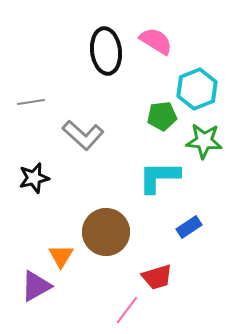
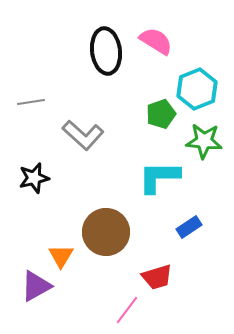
green pentagon: moved 1 px left, 2 px up; rotated 12 degrees counterclockwise
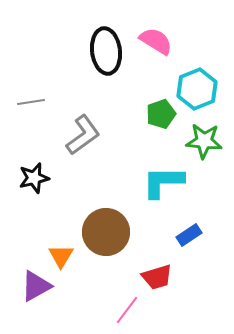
gray L-shape: rotated 78 degrees counterclockwise
cyan L-shape: moved 4 px right, 5 px down
blue rectangle: moved 8 px down
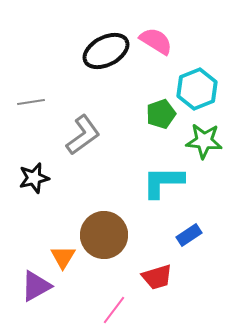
black ellipse: rotated 69 degrees clockwise
brown circle: moved 2 px left, 3 px down
orange triangle: moved 2 px right, 1 px down
pink line: moved 13 px left
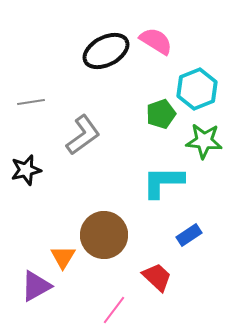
black star: moved 8 px left, 8 px up
red trapezoid: rotated 120 degrees counterclockwise
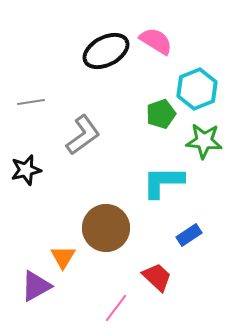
brown circle: moved 2 px right, 7 px up
pink line: moved 2 px right, 2 px up
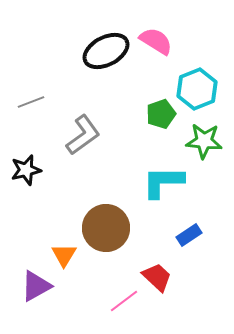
gray line: rotated 12 degrees counterclockwise
orange triangle: moved 1 px right, 2 px up
pink line: moved 8 px right, 7 px up; rotated 16 degrees clockwise
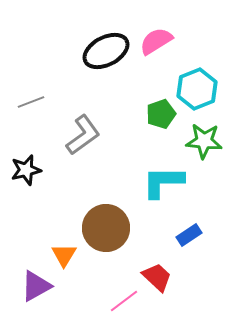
pink semicircle: rotated 64 degrees counterclockwise
